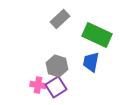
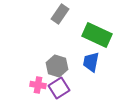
gray rectangle: moved 5 px up; rotated 12 degrees counterclockwise
purple square: moved 3 px right, 1 px down
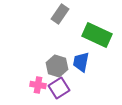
blue trapezoid: moved 10 px left
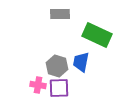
gray rectangle: rotated 54 degrees clockwise
purple square: rotated 30 degrees clockwise
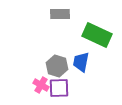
pink cross: moved 3 px right; rotated 21 degrees clockwise
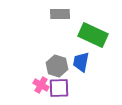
green rectangle: moved 4 px left
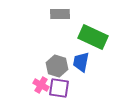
green rectangle: moved 2 px down
purple square: rotated 10 degrees clockwise
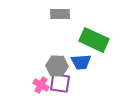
green rectangle: moved 1 px right, 3 px down
blue trapezoid: rotated 105 degrees counterclockwise
gray hexagon: rotated 15 degrees counterclockwise
purple square: moved 1 px right, 5 px up
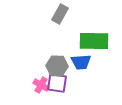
gray rectangle: rotated 60 degrees counterclockwise
green rectangle: moved 1 px down; rotated 24 degrees counterclockwise
purple square: moved 3 px left
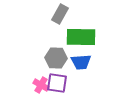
green rectangle: moved 13 px left, 4 px up
gray hexagon: moved 1 px left, 8 px up
